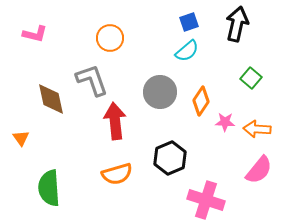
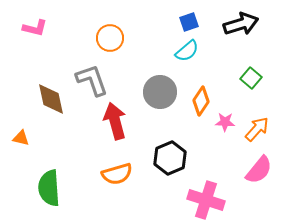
black arrow: moved 4 px right; rotated 60 degrees clockwise
pink L-shape: moved 6 px up
red arrow: rotated 9 degrees counterclockwise
orange arrow: rotated 128 degrees clockwise
orange triangle: rotated 42 degrees counterclockwise
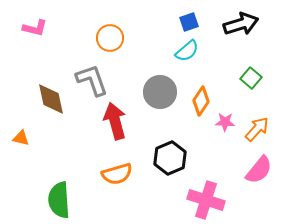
green semicircle: moved 10 px right, 12 px down
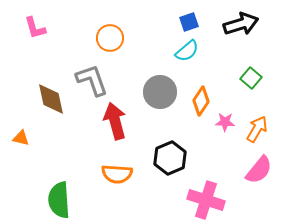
pink L-shape: rotated 60 degrees clockwise
orange arrow: rotated 12 degrees counterclockwise
orange semicircle: rotated 20 degrees clockwise
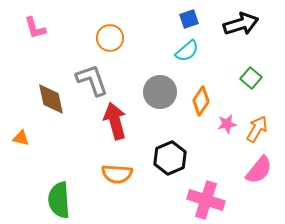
blue square: moved 3 px up
pink star: moved 2 px right, 2 px down; rotated 12 degrees counterclockwise
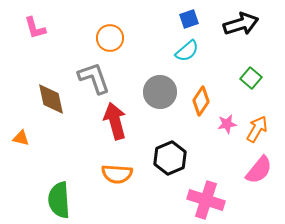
gray L-shape: moved 2 px right, 2 px up
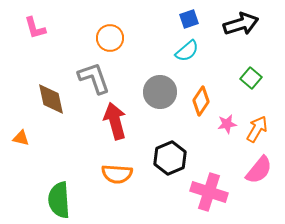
pink cross: moved 3 px right, 8 px up
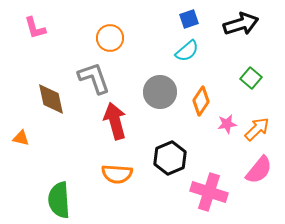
orange arrow: rotated 16 degrees clockwise
